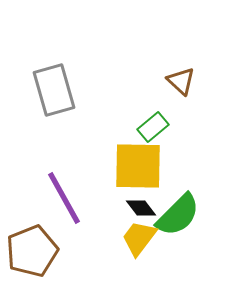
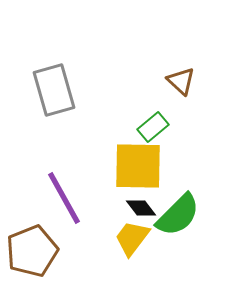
yellow trapezoid: moved 7 px left
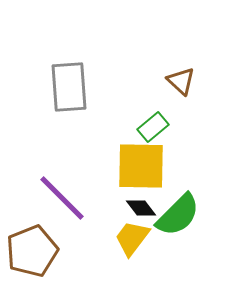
gray rectangle: moved 15 px right, 3 px up; rotated 12 degrees clockwise
yellow square: moved 3 px right
purple line: moved 2 px left; rotated 16 degrees counterclockwise
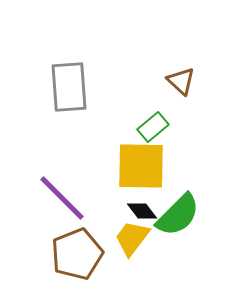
black diamond: moved 1 px right, 3 px down
brown pentagon: moved 45 px right, 3 px down
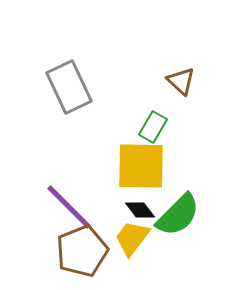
gray rectangle: rotated 21 degrees counterclockwise
green rectangle: rotated 20 degrees counterclockwise
purple line: moved 7 px right, 9 px down
black diamond: moved 2 px left, 1 px up
brown pentagon: moved 5 px right, 3 px up
